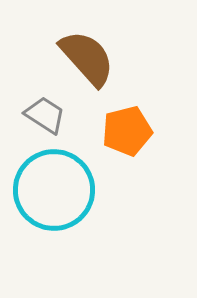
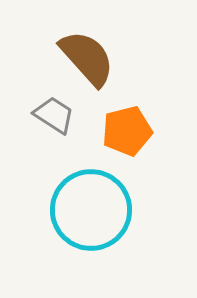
gray trapezoid: moved 9 px right
cyan circle: moved 37 px right, 20 px down
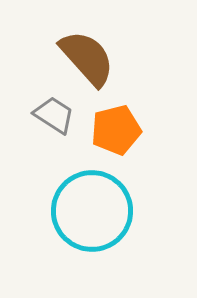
orange pentagon: moved 11 px left, 1 px up
cyan circle: moved 1 px right, 1 px down
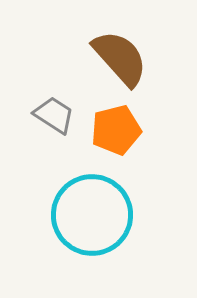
brown semicircle: moved 33 px right
cyan circle: moved 4 px down
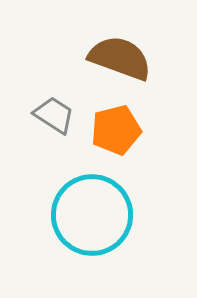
brown semicircle: rotated 28 degrees counterclockwise
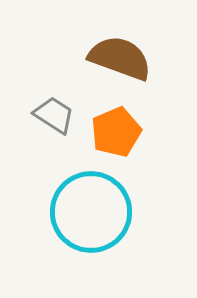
orange pentagon: moved 2 px down; rotated 9 degrees counterclockwise
cyan circle: moved 1 px left, 3 px up
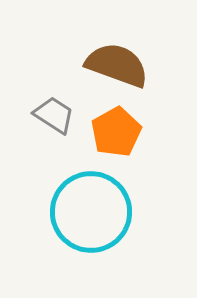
brown semicircle: moved 3 px left, 7 px down
orange pentagon: rotated 6 degrees counterclockwise
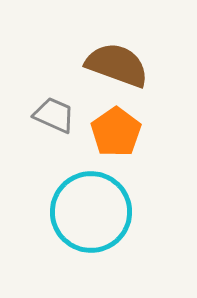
gray trapezoid: rotated 9 degrees counterclockwise
orange pentagon: rotated 6 degrees counterclockwise
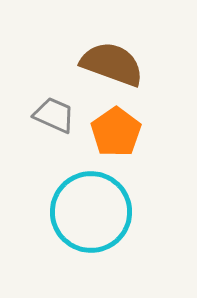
brown semicircle: moved 5 px left, 1 px up
